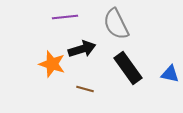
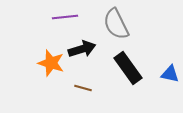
orange star: moved 1 px left, 1 px up
brown line: moved 2 px left, 1 px up
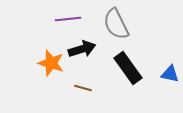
purple line: moved 3 px right, 2 px down
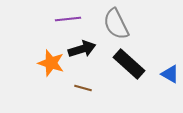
black rectangle: moved 1 px right, 4 px up; rotated 12 degrees counterclockwise
blue triangle: rotated 18 degrees clockwise
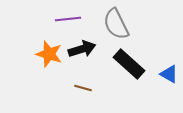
orange star: moved 2 px left, 9 px up
blue triangle: moved 1 px left
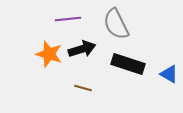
black rectangle: moved 1 px left; rotated 24 degrees counterclockwise
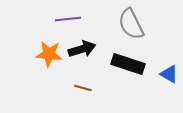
gray semicircle: moved 15 px right
orange star: rotated 12 degrees counterclockwise
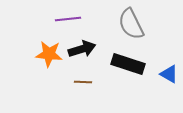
brown line: moved 6 px up; rotated 12 degrees counterclockwise
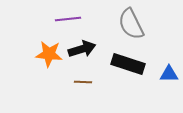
blue triangle: rotated 30 degrees counterclockwise
